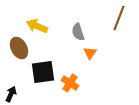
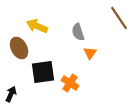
brown line: rotated 55 degrees counterclockwise
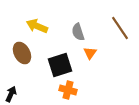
brown line: moved 1 px right, 10 px down
brown ellipse: moved 3 px right, 5 px down
black square: moved 17 px right, 7 px up; rotated 10 degrees counterclockwise
orange cross: moved 2 px left, 7 px down; rotated 18 degrees counterclockwise
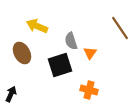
gray semicircle: moved 7 px left, 9 px down
orange cross: moved 21 px right
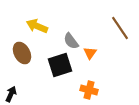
gray semicircle: rotated 18 degrees counterclockwise
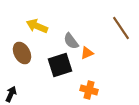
brown line: moved 1 px right
orange triangle: moved 3 px left; rotated 32 degrees clockwise
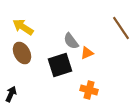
yellow arrow: moved 14 px left, 1 px down; rotated 10 degrees clockwise
